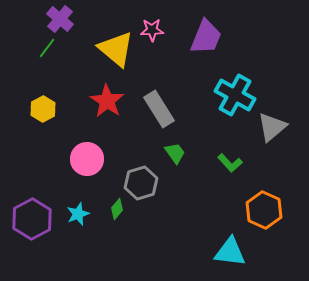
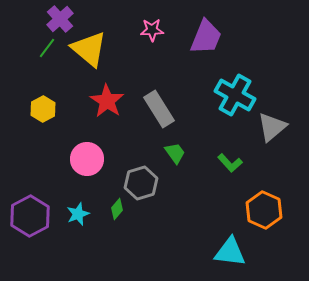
purple cross: rotated 8 degrees clockwise
yellow triangle: moved 27 px left
purple hexagon: moved 2 px left, 3 px up
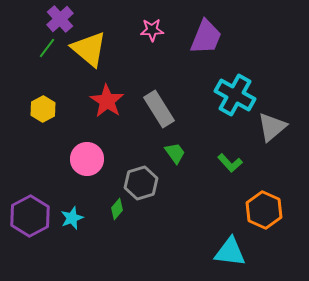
cyan star: moved 6 px left, 4 px down
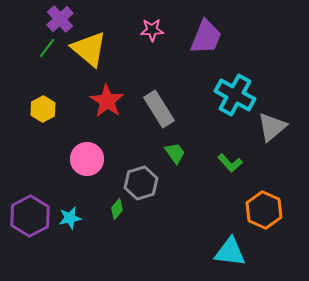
cyan star: moved 2 px left; rotated 10 degrees clockwise
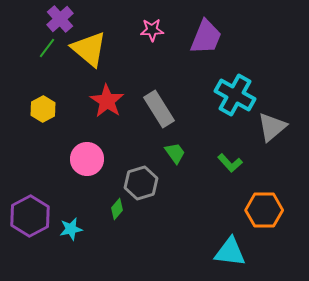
orange hexagon: rotated 24 degrees counterclockwise
cyan star: moved 1 px right, 11 px down
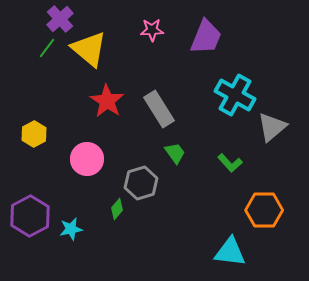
yellow hexagon: moved 9 px left, 25 px down
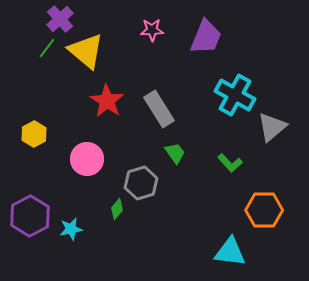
yellow triangle: moved 3 px left, 2 px down
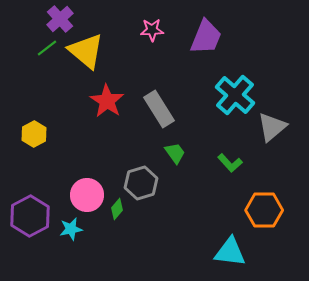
green line: rotated 15 degrees clockwise
cyan cross: rotated 12 degrees clockwise
pink circle: moved 36 px down
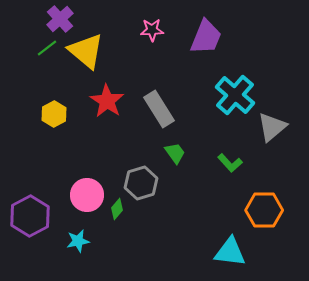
yellow hexagon: moved 20 px right, 20 px up
cyan star: moved 7 px right, 12 px down
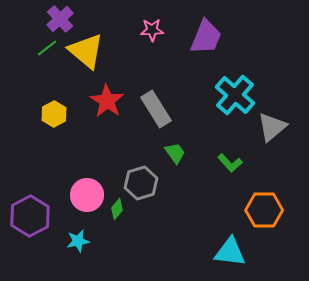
gray rectangle: moved 3 px left
